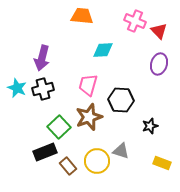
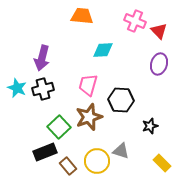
yellow rectangle: rotated 24 degrees clockwise
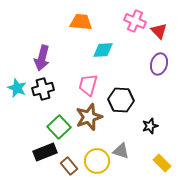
orange trapezoid: moved 1 px left, 6 px down
brown rectangle: moved 1 px right
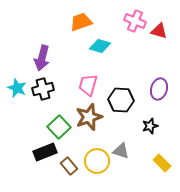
orange trapezoid: rotated 25 degrees counterclockwise
red triangle: rotated 30 degrees counterclockwise
cyan diamond: moved 3 px left, 4 px up; rotated 20 degrees clockwise
purple ellipse: moved 25 px down
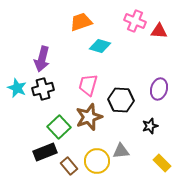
red triangle: rotated 12 degrees counterclockwise
purple arrow: moved 1 px down
gray triangle: rotated 24 degrees counterclockwise
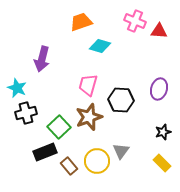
black cross: moved 17 px left, 24 px down
black star: moved 13 px right, 6 px down
gray triangle: rotated 48 degrees counterclockwise
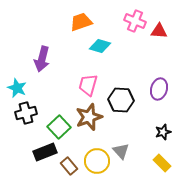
gray triangle: rotated 18 degrees counterclockwise
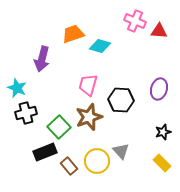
orange trapezoid: moved 8 px left, 12 px down
